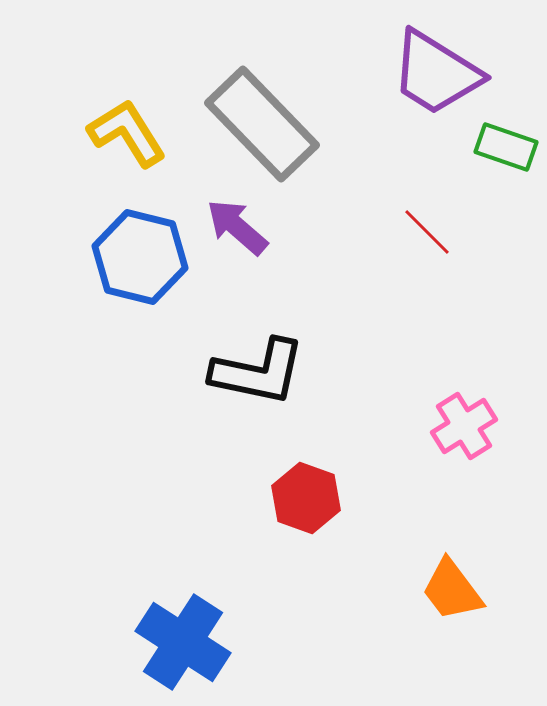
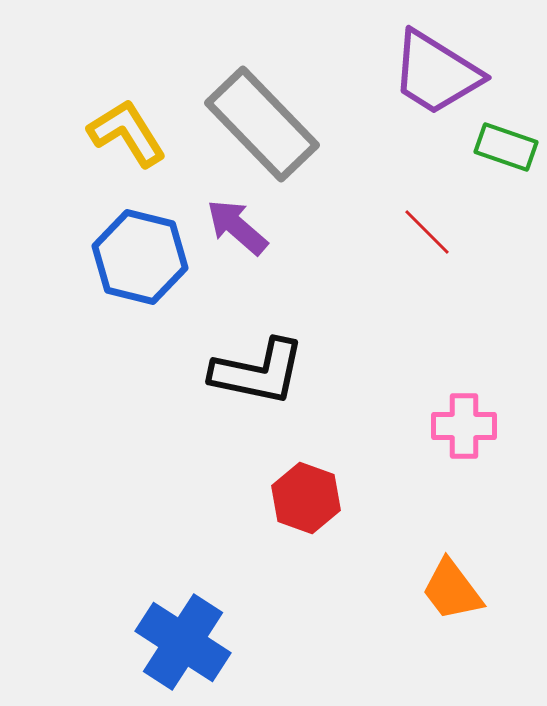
pink cross: rotated 32 degrees clockwise
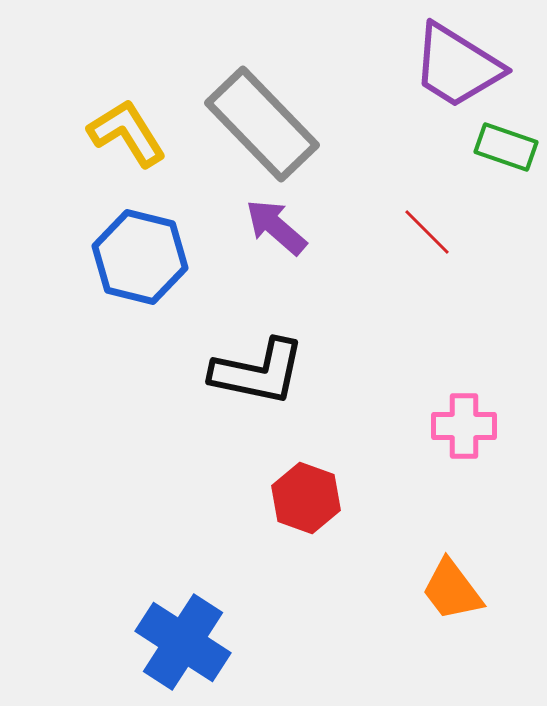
purple trapezoid: moved 21 px right, 7 px up
purple arrow: moved 39 px right
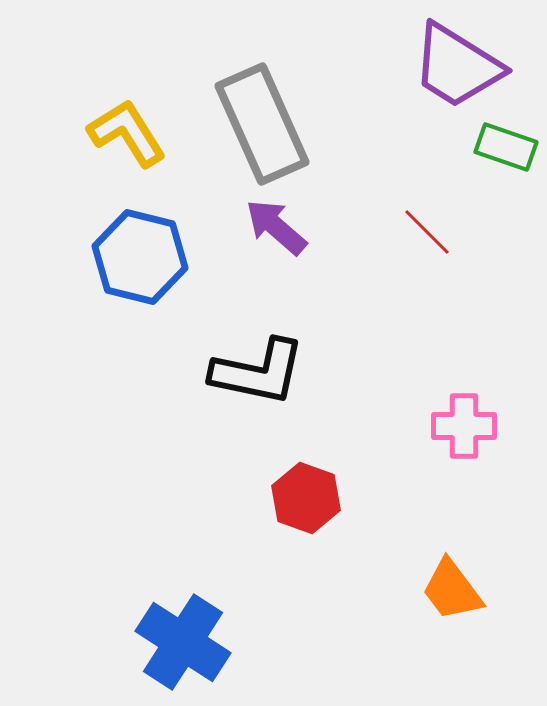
gray rectangle: rotated 20 degrees clockwise
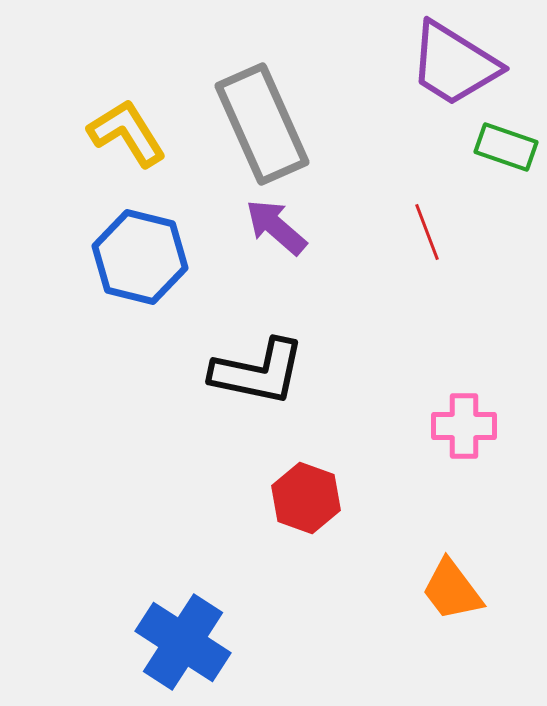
purple trapezoid: moved 3 px left, 2 px up
red line: rotated 24 degrees clockwise
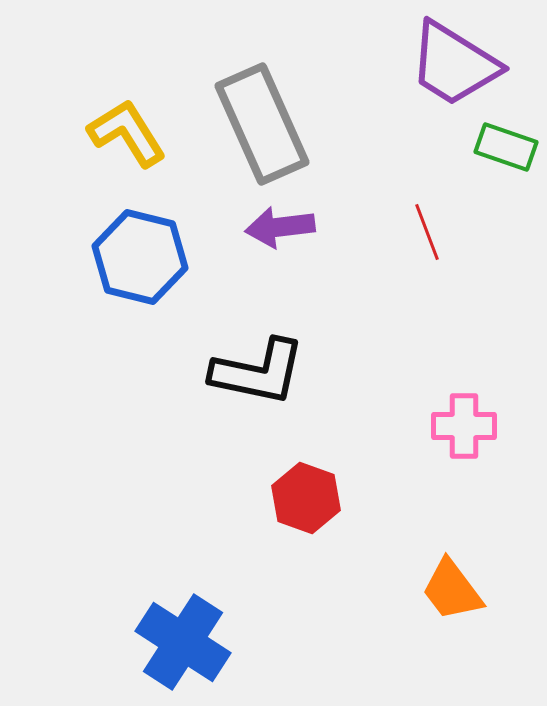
purple arrow: moved 4 px right; rotated 48 degrees counterclockwise
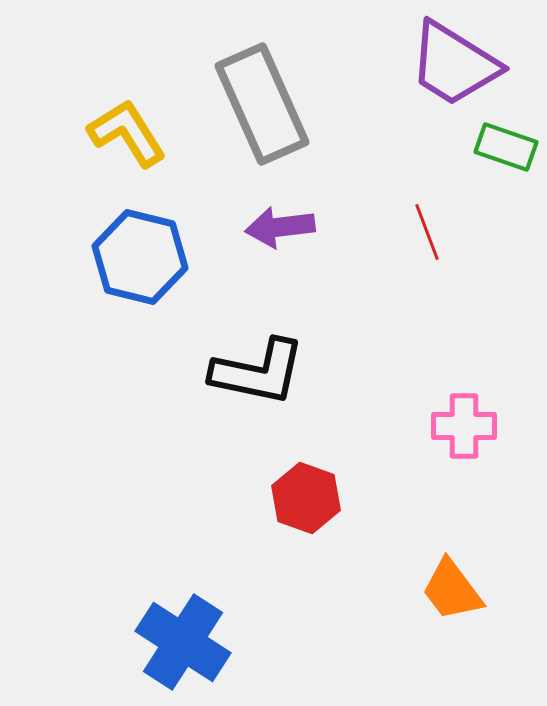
gray rectangle: moved 20 px up
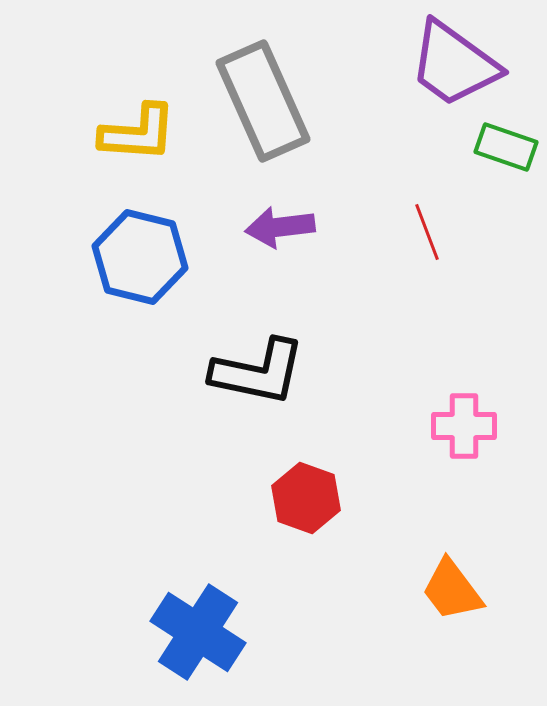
purple trapezoid: rotated 4 degrees clockwise
gray rectangle: moved 1 px right, 3 px up
yellow L-shape: moved 11 px right; rotated 126 degrees clockwise
blue cross: moved 15 px right, 10 px up
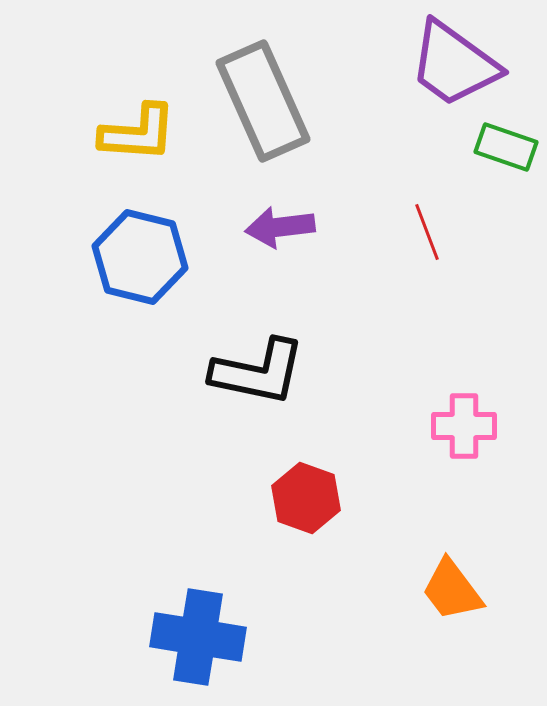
blue cross: moved 5 px down; rotated 24 degrees counterclockwise
